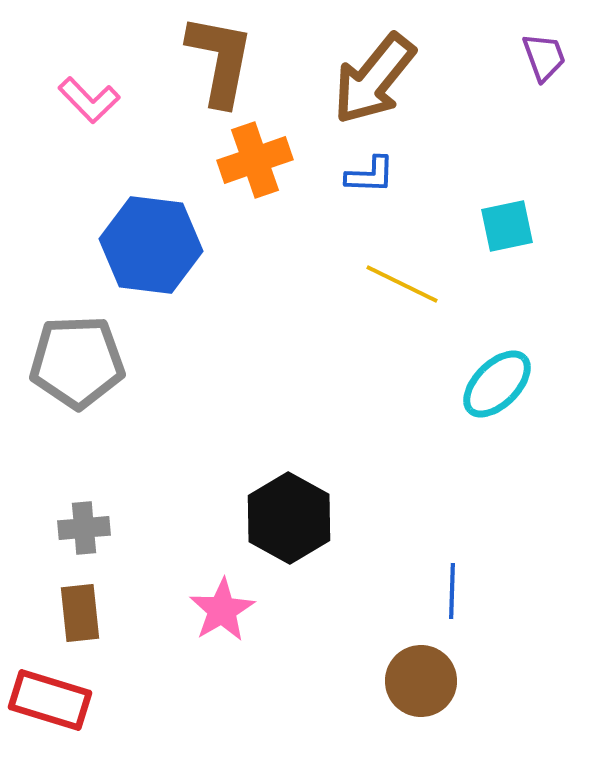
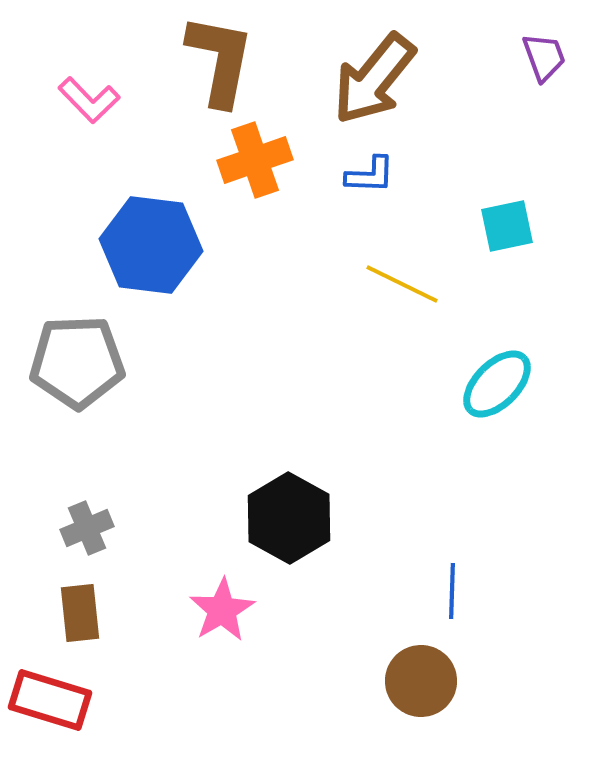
gray cross: moved 3 px right; rotated 18 degrees counterclockwise
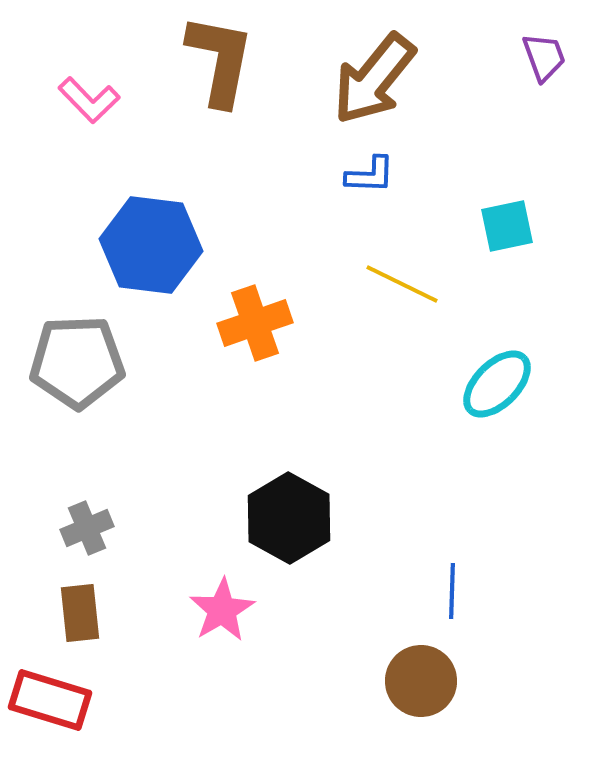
orange cross: moved 163 px down
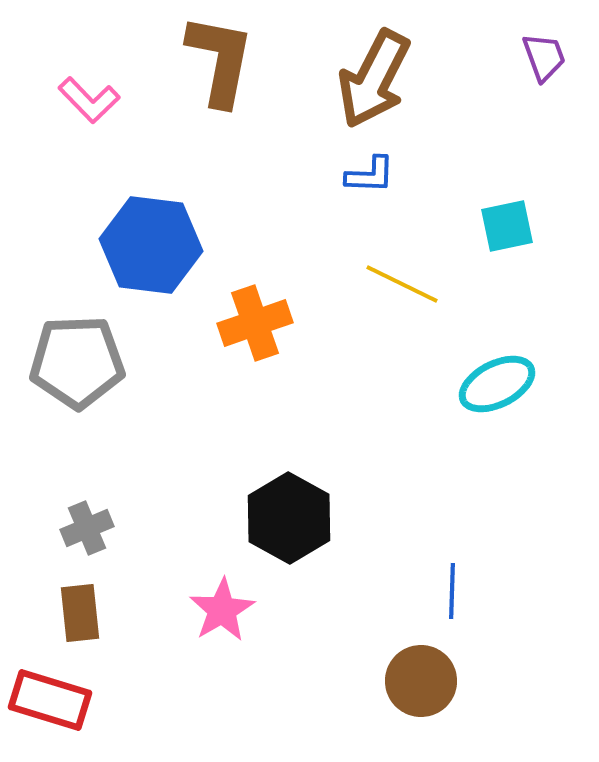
brown arrow: rotated 12 degrees counterclockwise
cyan ellipse: rotated 18 degrees clockwise
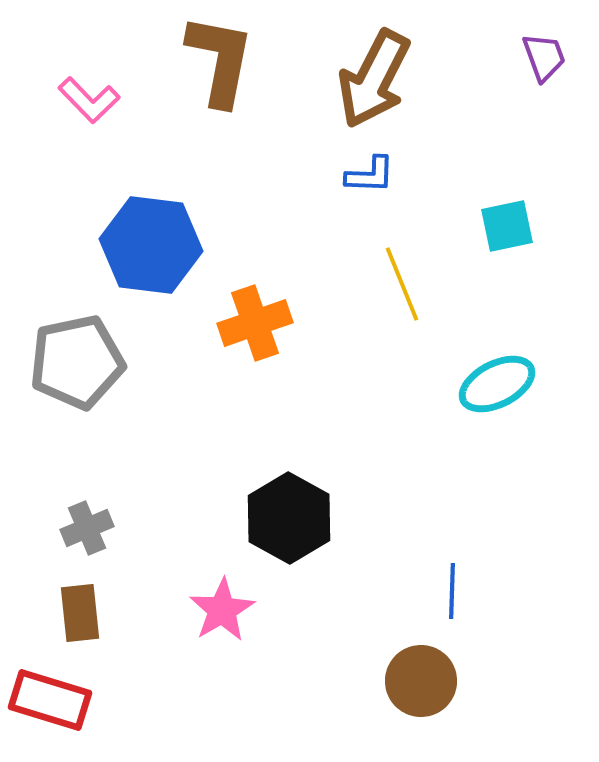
yellow line: rotated 42 degrees clockwise
gray pentagon: rotated 10 degrees counterclockwise
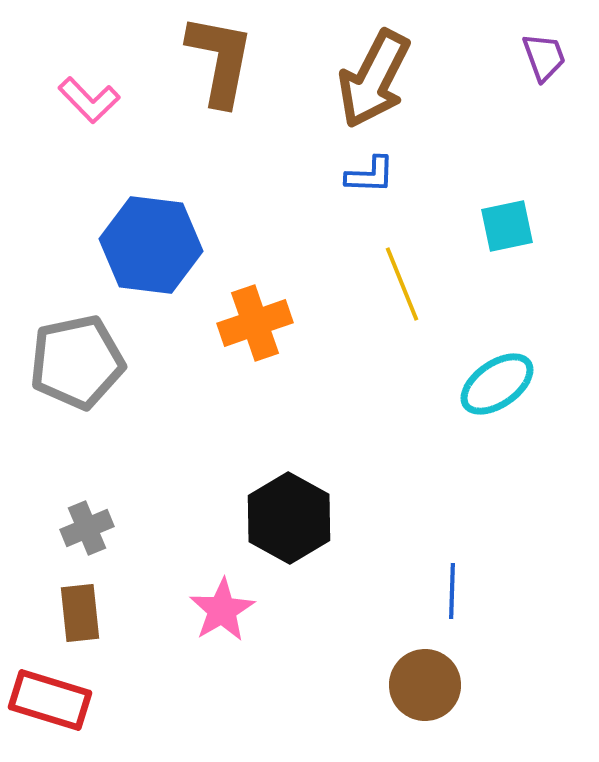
cyan ellipse: rotated 8 degrees counterclockwise
brown circle: moved 4 px right, 4 px down
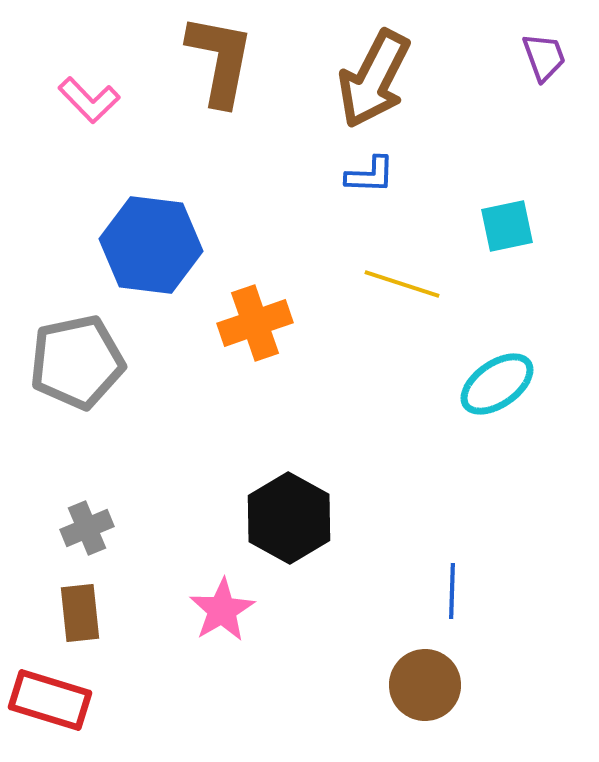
yellow line: rotated 50 degrees counterclockwise
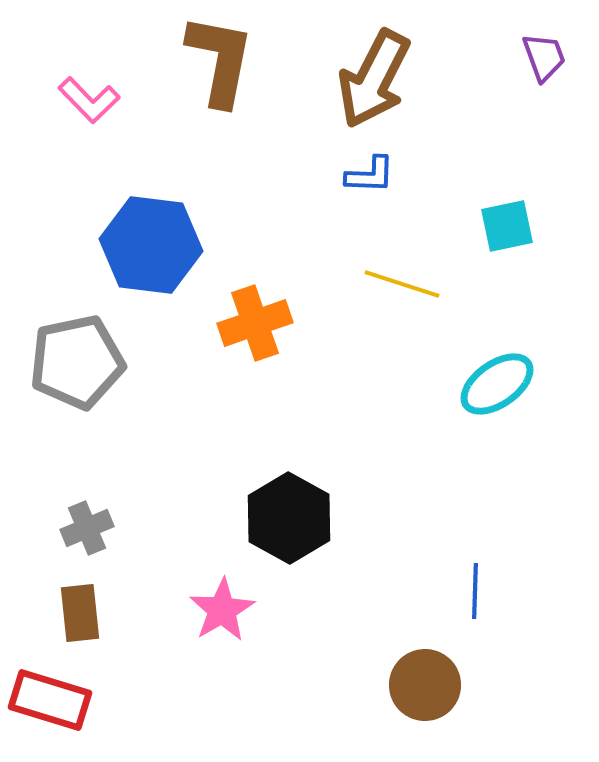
blue line: moved 23 px right
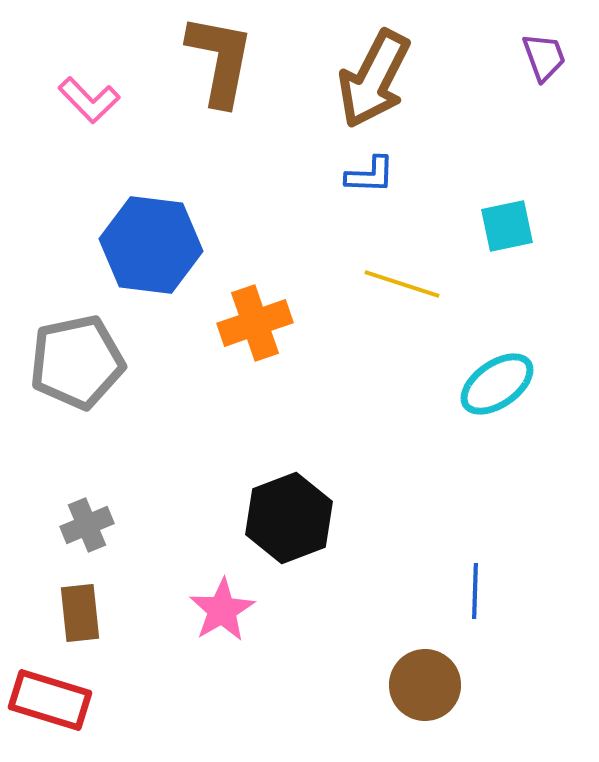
black hexagon: rotated 10 degrees clockwise
gray cross: moved 3 px up
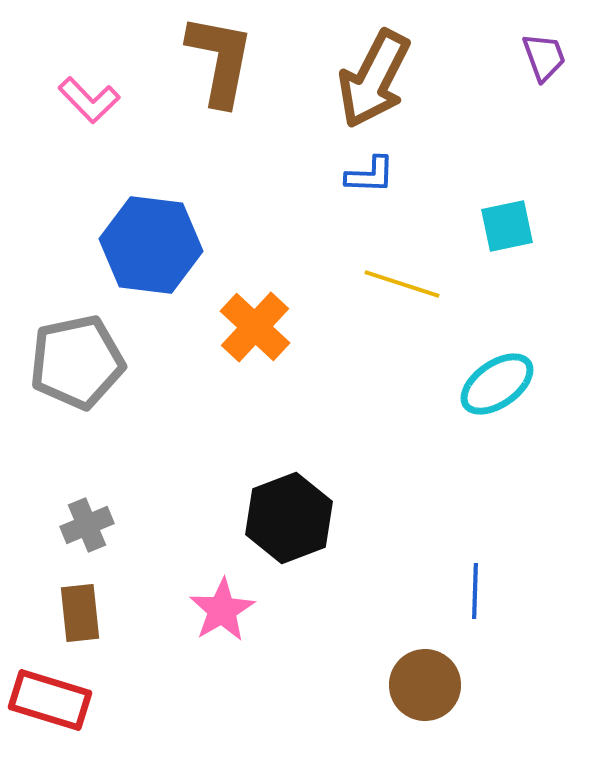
orange cross: moved 4 px down; rotated 28 degrees counterclockwise
